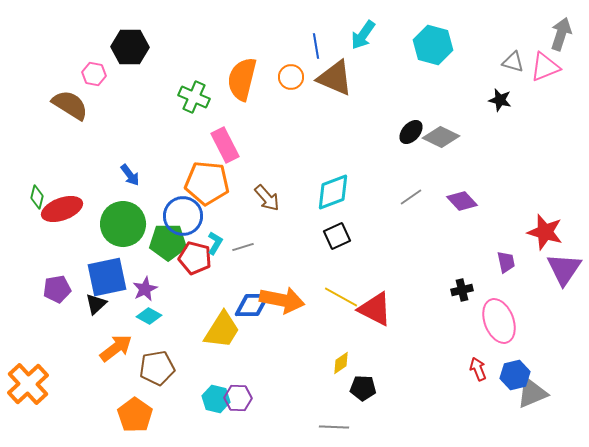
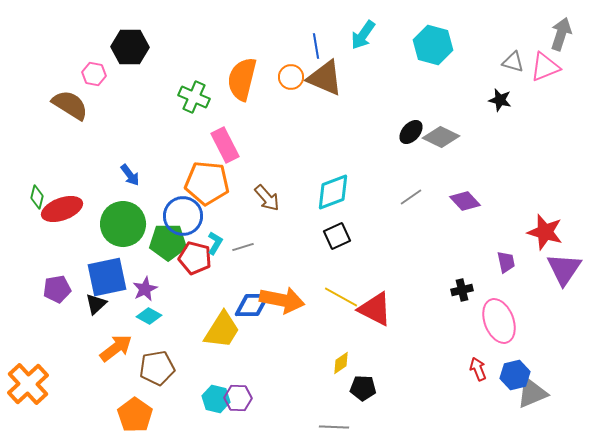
brown triangle at (335, 78): moved 10 px left
purple diamond at (462, 201): moved 3 px right
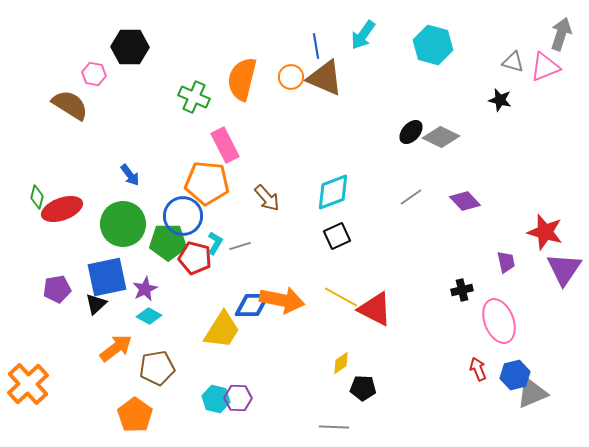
gray line at (243, 247): moved 3 px left, 1 px up
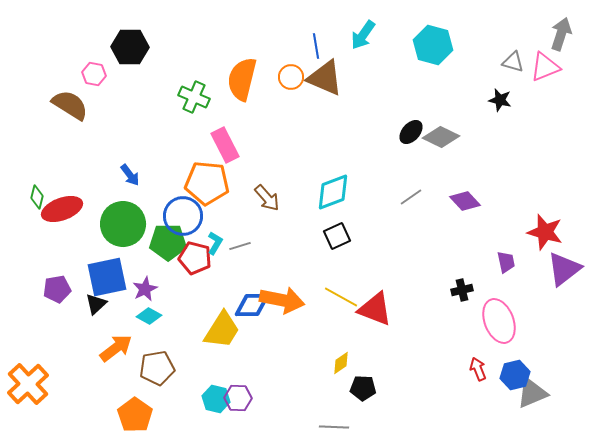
purple triangle at (564, 269): rotated 18 degrees clockwise
red triangle at (375, 309): rotated 6 degrees counterclockwise
